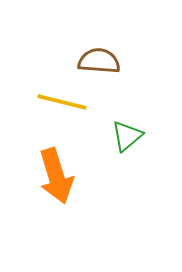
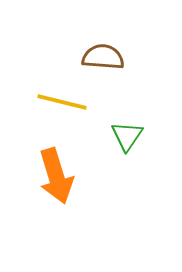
brown semicircle: moved 4 px right, 4 px up
green triangle: rotated 16 degrees counterclockwise
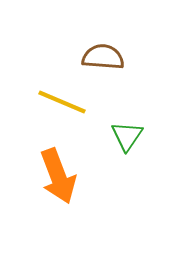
yellow line: rotated 9 degrees clockwise
orange arrow: moved 2 px right; rotated 4 degrees counterclockwise
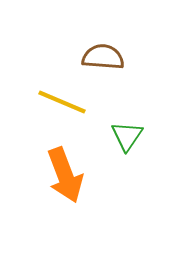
orange arrow: moved 7 px right, 1 px up
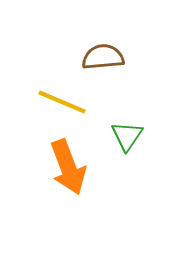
brown semicircle: rotated 9 degrees counterclockwise
orange arrow: moved 3 px right, 8 px up
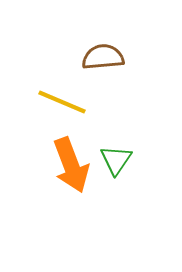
green triangle: moved 11 px left, 24 px down
orange arrow: moved 3 px right, 2 px up
